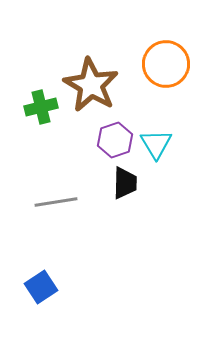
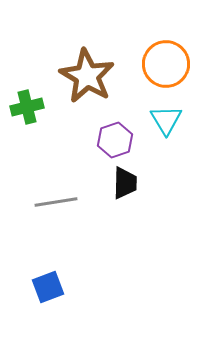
brown star: moved 4 px left, 9 px up
green cross: moved 14 px left
cyan triangle: moved 10 px right, 24 px up
blue square: moved 7 px right; rotated 12 degrees clockwise
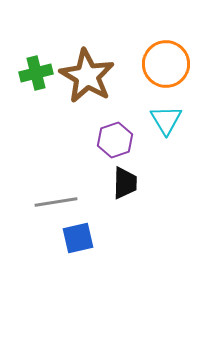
green cross: moved 9 px right, 34 px up
blue square: moved 30 px right, 49 px up; rotated 8 degrees clockwise
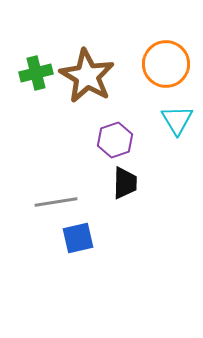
cyan triangle: moved 11 px right
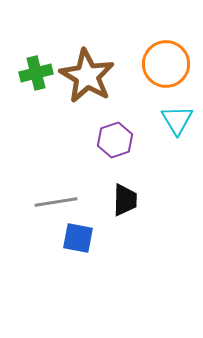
black trapezoid: moved 17 px down
blue square: rotated 24 degrees clockwise
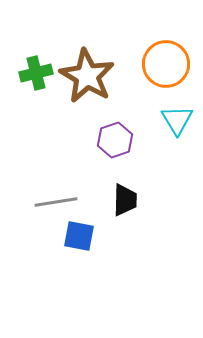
blue square: moved 1 px right, 2 px up
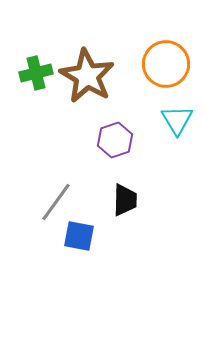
gray line: rotated 45 degrees counterclockwise
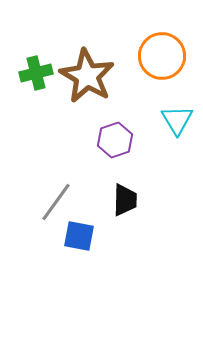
orange circle: moved 4 px left, 8 px up
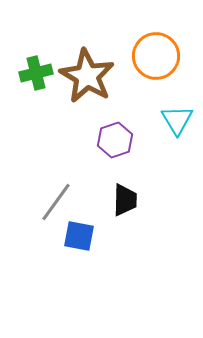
orange circle: moved 6 px left
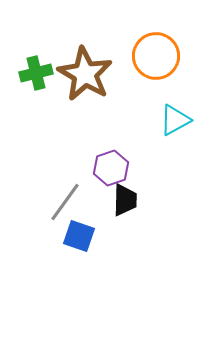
brown star: moved 2 px left, 2 px up
cyan triangle: moved 2 px left; rotated 32 degrees clockwise
purple hexagon: moved 4 px left, 28 px down
gray line: moved 9 px right
blue square: rotated 8 degrees clockwise
